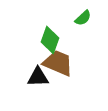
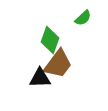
brown trapezoid: moved 1 px down; rotated 104 degrees clockwise
black triangle: moved 2 px right, 1 px down
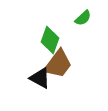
black triangle: rotated 30 degrees clockwise
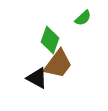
black triangle: moved 3 px left
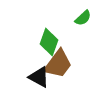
green diamond: moved 1 px left, 2 px down
black triangle: moved 2 px right, 1 px up
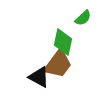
green diamond: moved 14 px right; rotated 8 degrees counterclockwise
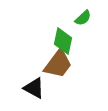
green diamond: moved 1 px up
black triangle: moved 5 px left, 11 px down
